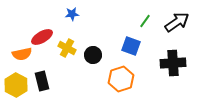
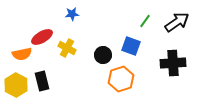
black circle: moved 10 px right
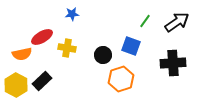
yellow cross: rotated 18 degrees counterclockwise
black rectangle: rotated 60 degrees clockwise
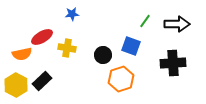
black arrow: moved 2 px down; rotated 35 degrees clockwise
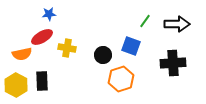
blue star: moved 23 px left
black rectangle: rotated 48 degrees counterclockwise
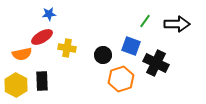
black cross: moved 17 px left; rotated 30 degrees clockwise
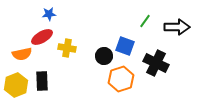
black arrow: moved 3 px down
blue square: moved 6 px left
black circle: moved 1 px right, 1 px down
yellow hexagon: rotated 10 degrees clockwise
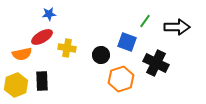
blue square: moved 2 px right, 4 px up
black circle: moved 3 px left, 1 px up
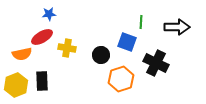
green line: moved 4 px left, 1 px down; rotated 32 degrees counterclockwise
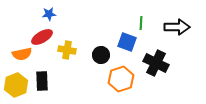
green line: moved 1 px down
yellow cross: moved 2 px down
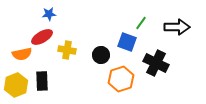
green line: rotated 32 degrees clockwise
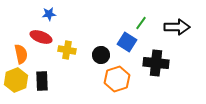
red ellipse: moved 1 px left; rotated 50 degrees clockwise
blue square: rotated 12 degrees clockwise
orange semicircle: moved 1 px left; rotated 90 degrees counterclockwise
black cross: rotated 20 degrees counterclockwise
orange hexagon: moved 4 px left
yellow hexagon: moved 5 px up
